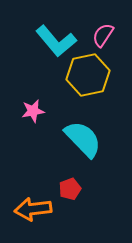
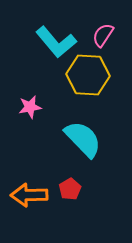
cyan L-shape: moved 1 px down
yellow hexagon: rotated 15 degrees clockwise
pink star: moved 3 px left, 4 px up
red pentagon: rotated 10 degrees counterclockwise
orange arrow: moved 4 px left, 14 px up; rotated 6 degrees clockwise
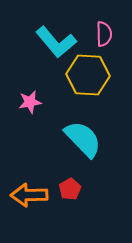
pink semicircle: moved 1 px right, 1 px up; rotated 145 degrees clockwise
pink star: moved 5 px up
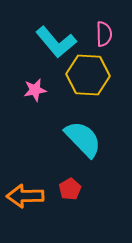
pink star: moved 5 px right, 12 px up
orange arrow: moved 4 px left, 1 px down
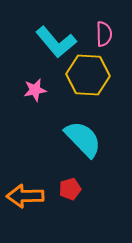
red pentagon: rotated 15 degrees clockwise
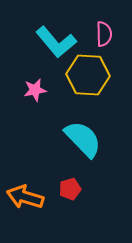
orange arrow: moved 1 px down; rotated 18 degrees clockwise
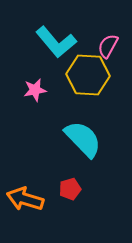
pink semicircle: moved 4 px right, 12 px down; rotated 150 degrees counterclockwise
orange arrow: moved 2 px down
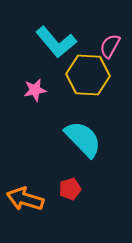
pink semicircle: moved 2 px right
